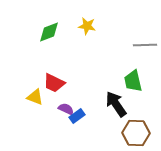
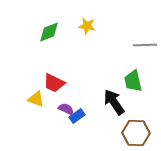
yellow triangle: moved 1 px right, 2 px down
black arrow: moved 2 px left, 2 px up
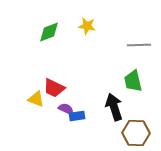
gray line: moved 6 px left
red trapezoid: moved 5 px down
black arrow: moved 5 px down; rotated 16 degrees clockwise
blue rectangle: rotated 28 degrees clockwise
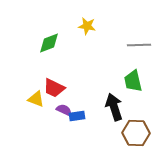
green diamond: moved 11 px down
purple semicircle: moved 2 px left, 1 px down
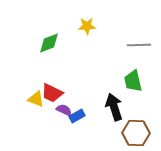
yellow star: rotated 12 degrees counterclockwise
red trapezoid: moved 2 px left, 5 px down
blue rectangle: rotated 21 degrees counterclockwise
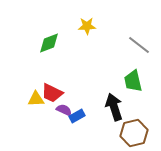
gray line: rotated 40 degrees clockwise
yellow triangle: rotated 24 degrees counterclockwise
brown hexagon: moved 2 px left; rotated 16 degrees counterclockwise
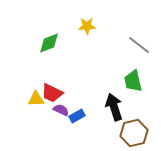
purple semicircle: moved 3 px left
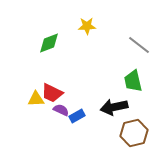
black arrow: rotated 84 degrees counterclockwise
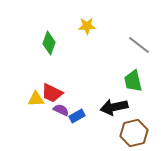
green diamond: rotated 50 degrees counterclockwise
